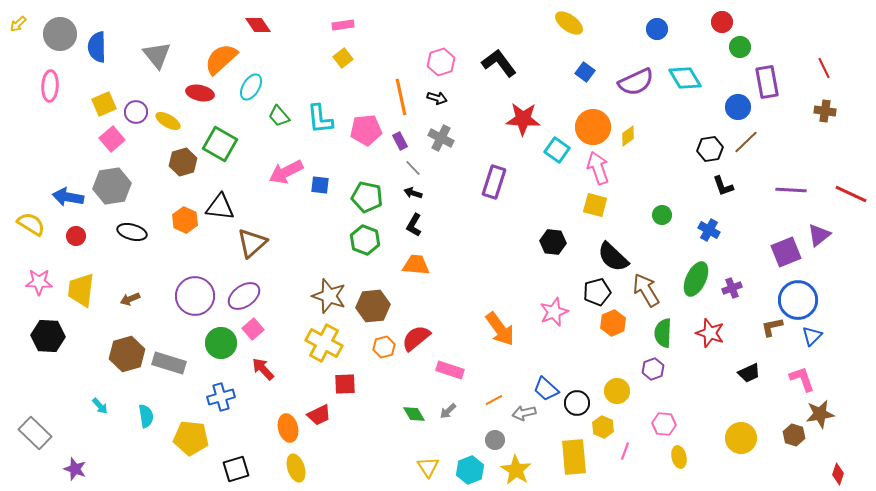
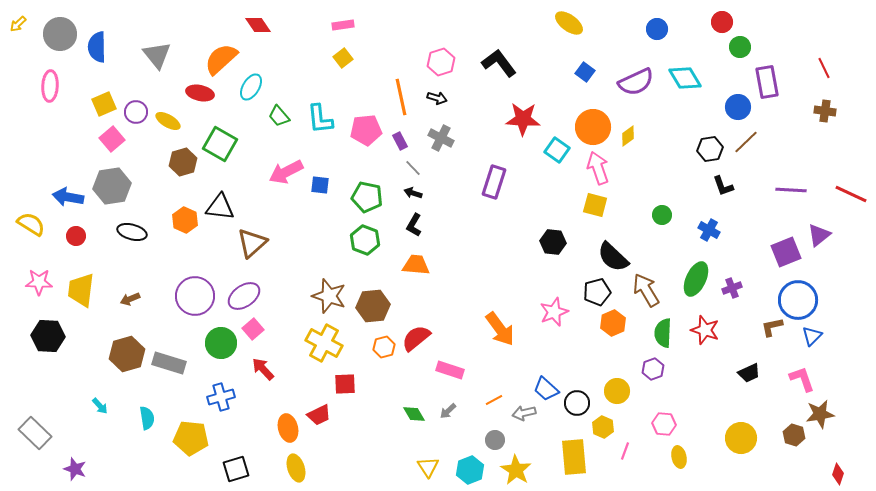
red star at (710, 333): moved 5 px left, 3 px up
cyan semicircle at (146, 416): moved 1 px right, 2 px down
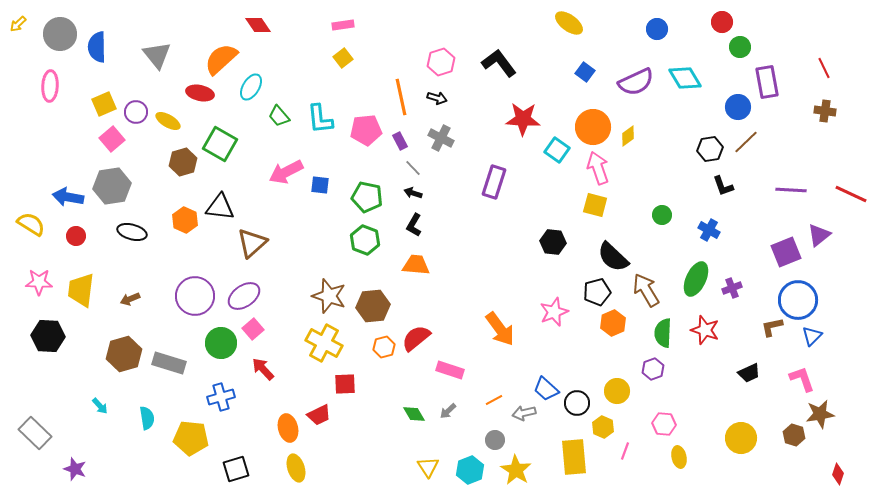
brown hexagon at (127, 354): moved 3 px left
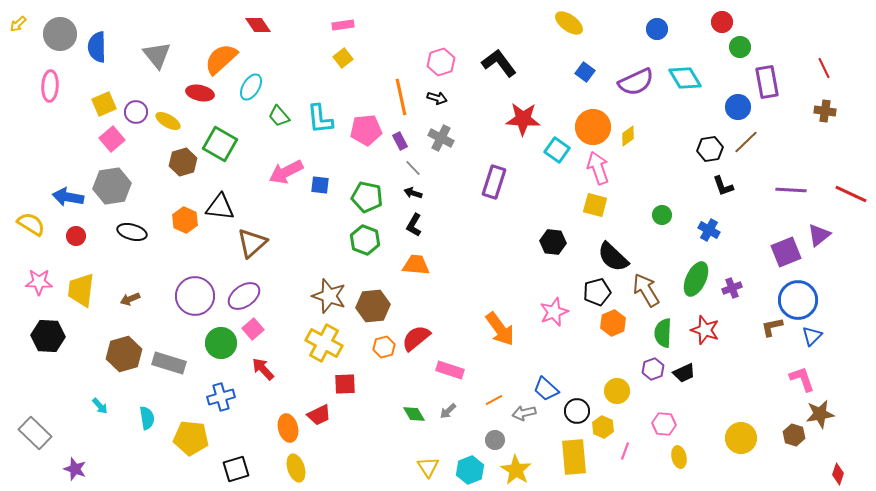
black trapezoid at (749, 373): moved 65 px left
black circle at (577, 403): moved 8 px down
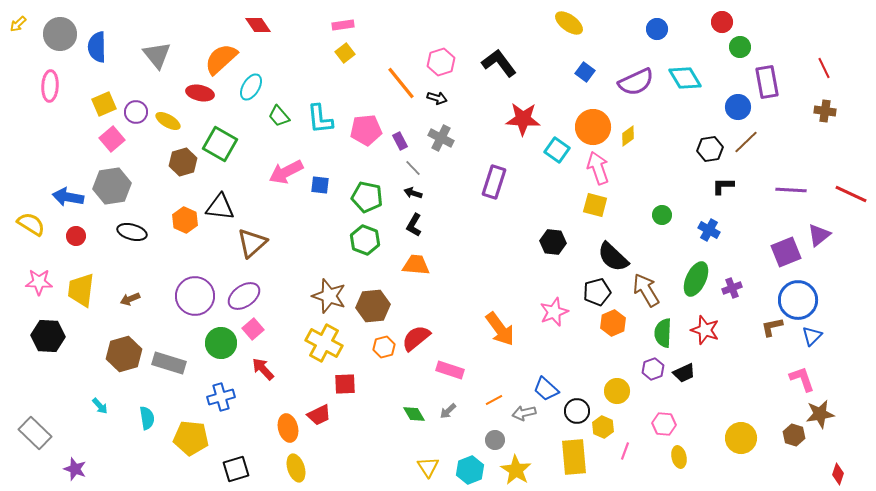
yellow square at (343, 58): moved 2 px right, 5 px up
orange line at (401, 97): moved 14 px up; rotated 27 degrees counterclockwise
black L-shape at (723, 186): rotated 110 degrees clockwise
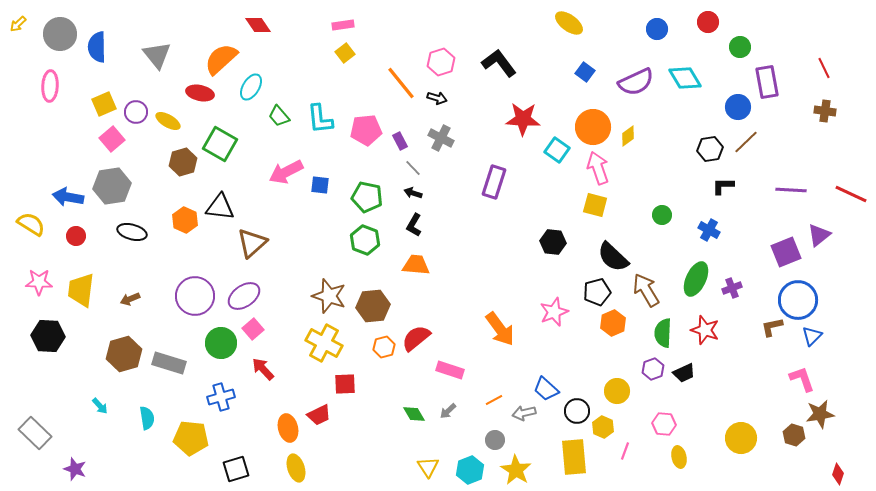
red circle at (722, 22): moved 14 px left
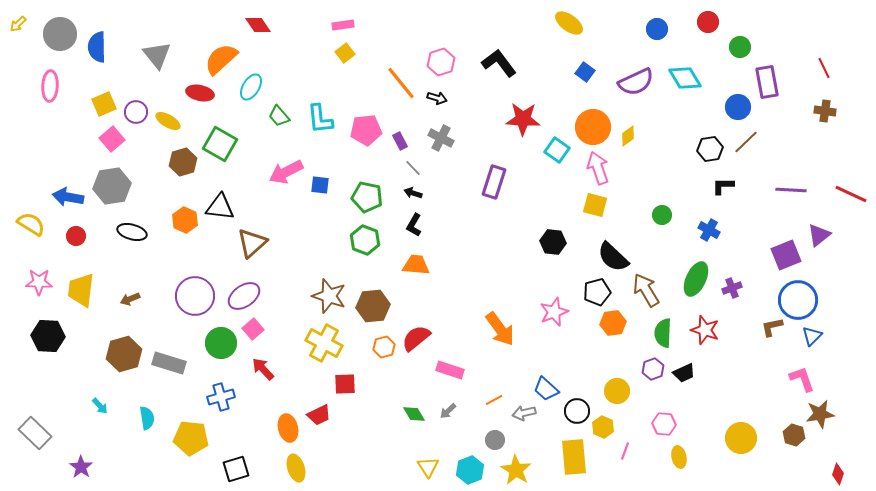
purple square at (786, 252): moved 3 px down
orange hexagon at (613, 323): rotated 15 degrees clockwise
purple star at (75, 469): moved 6 px right, 2 px up; rotated 15 degrees clockwise
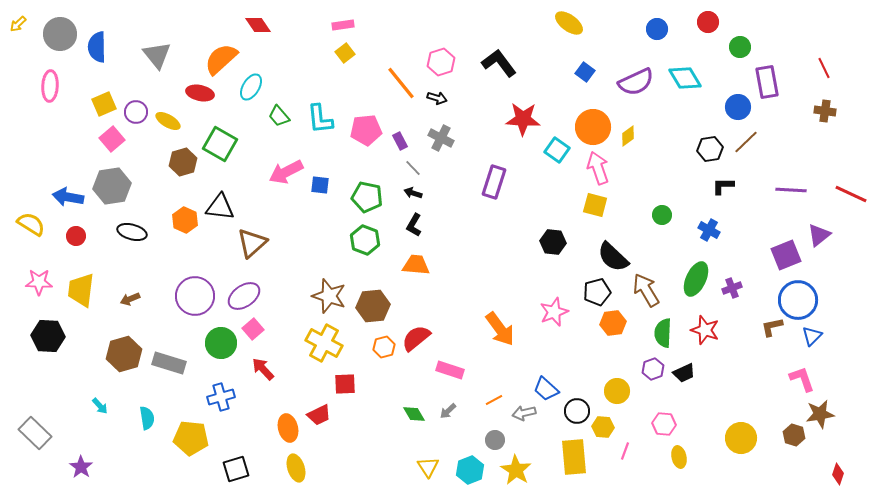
yellow hexagon at (603, 427): rotated 20 degrees counterclockwise
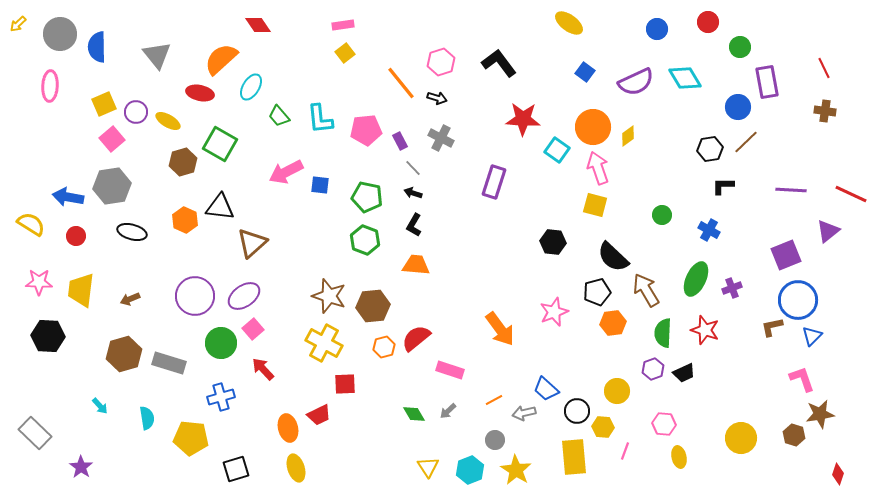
purple triangle at (819, 235): moved 9 px right, 4 px up
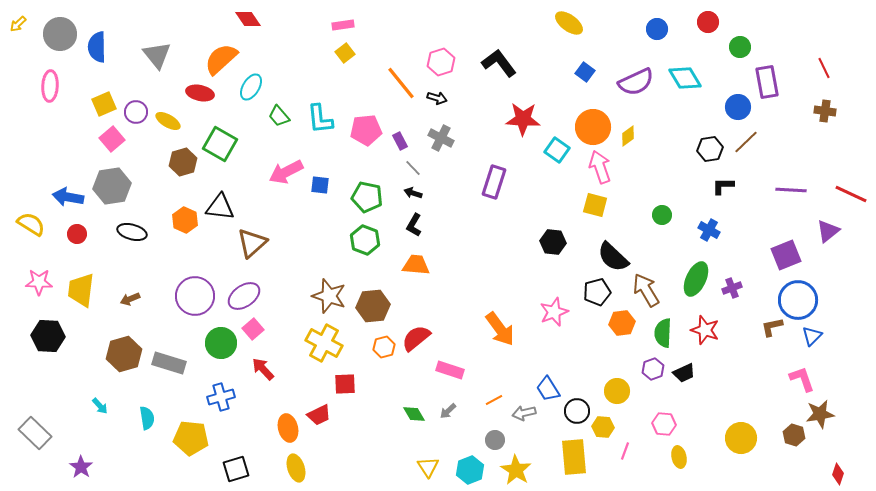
red diamond at (258, 25): moved 10 px left, 6 px up
pink arrow at (598, 168): moved 2 px right, 1 px up
red circle at (76, 236): moved 1 px right, 2 px up
orange hexagon at (613, 323): moved 9 px right
blue trapezoid at (546, 389): moved 2 px right; rotated 16 degrees clockwise
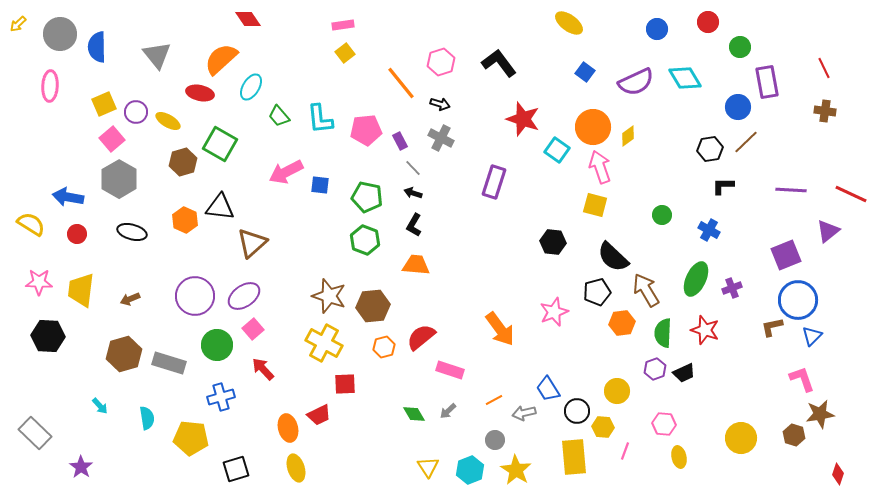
black arrow at (437, 98): moved 3 px right, 6 px down
red star at (523, 119): rotated 16 degrees clockwise
gray hexagon at (112, 186): moved 7 px right, 7 px up; rotated 21 degrees counterclockwise
red semicircle at (416, 338): moved 5 px right, 1 px up
green circle at (221, 343): moved 4 px left, 2 px down
purple hexagon at (653, 369): moved 2 px right
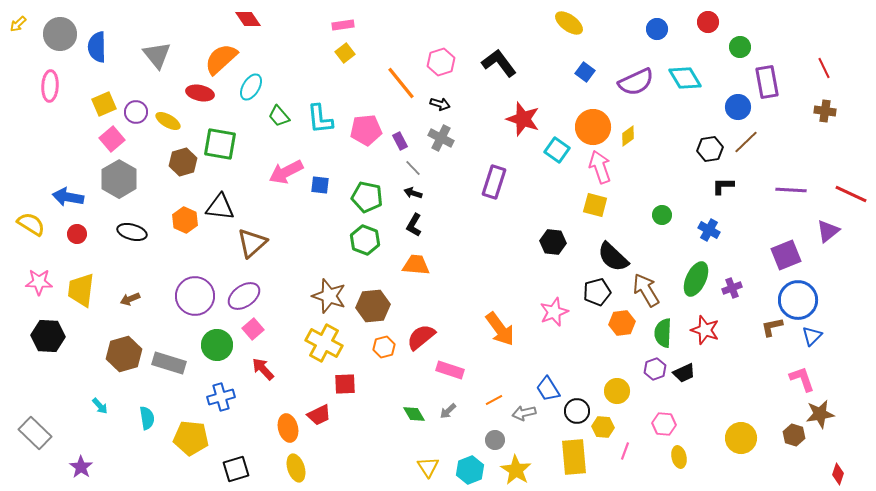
green square at (220, 144): rotated 20 degrees counterclockwise
